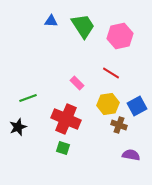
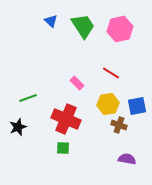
blue triangle: rotated 40 degrees clockwise
pink hexagon: moved 7 px up
blue square: rotated 18 degrees clockwise
green square: rotated 16 degrees counterclockwise
purple semicircle: moved 4 px left, 4 px down
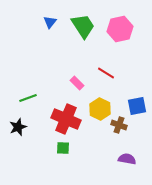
blue triangle: moved 1 px left, 1 px down; rotated 24 degrees clockwise
red line: moved 5 px left
yellow hexagon: moved 8 px left, 5 px down; rotated 25 degrees counterclockwise
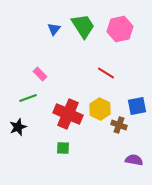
blue triangle: moved 4 px right, 7 px down
pink rectangle: moved 37 px left, 9 px up
red cross: moved 2 px right, 5 px up
purple semicircle: moved 7 px right, 1 px down
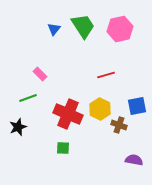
red line: moved 2 px down; rotated 48 degrees counterclockwise
